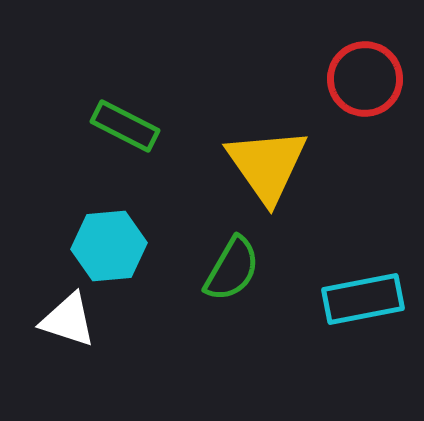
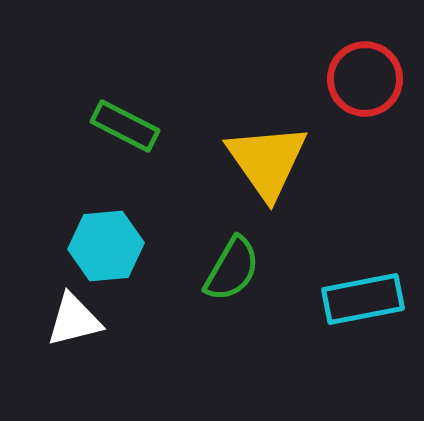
yellow triangle: moved 4 px up
cyan hexagon: moved 3 px left
white triangle: moved 6 px right; rotated 32 degrees counterclockwise
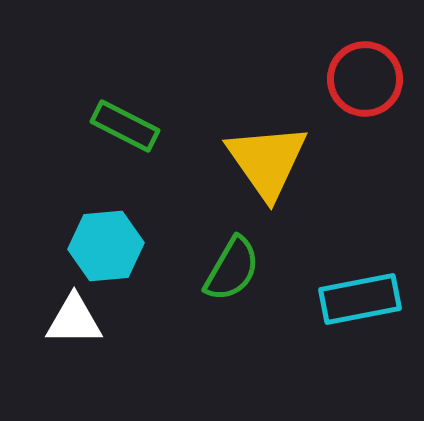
cyan rectangle: moved 3 px left
white triangle: rotated 14 degrees clockwise
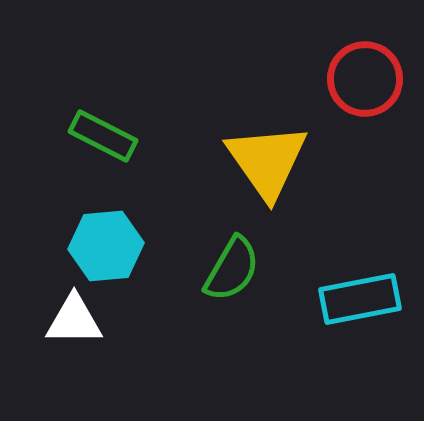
green rectangle: moved 22 px left, 10 px down
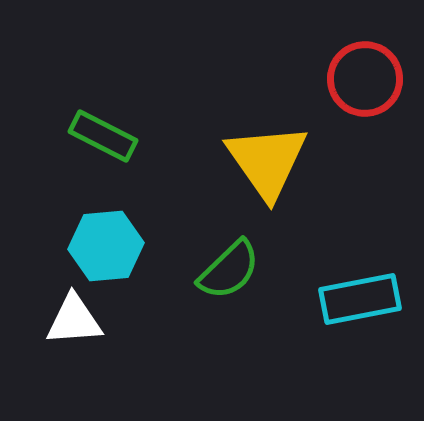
green semicircle: moved 3 px left, 1 px down; rotated 16 degrees clockwise
white triangle: rotated 4 degrees counterclockwise
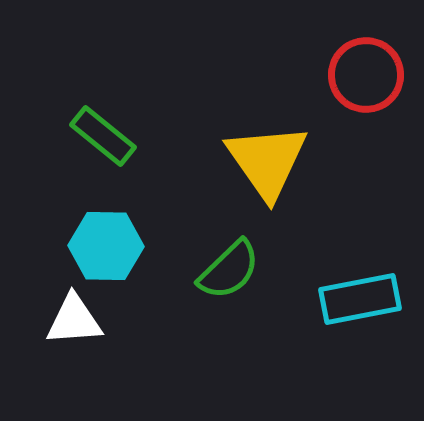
red circle: moved 1 px right, 4 px up
green rectangle: rotated 12 degrees clockwise
cyan hexagon: rotated 6 degrees clockwise
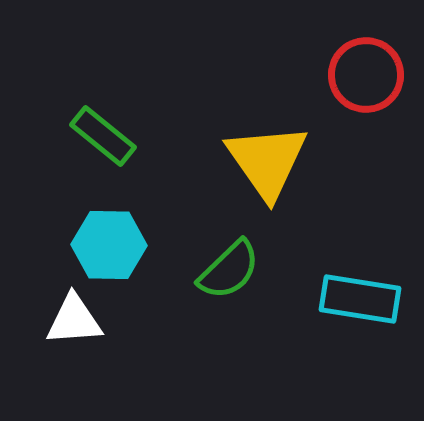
cyan hexagon: moved 3 px right, 1 px up
cyan rectangle: rotated 20 degrees clockwise
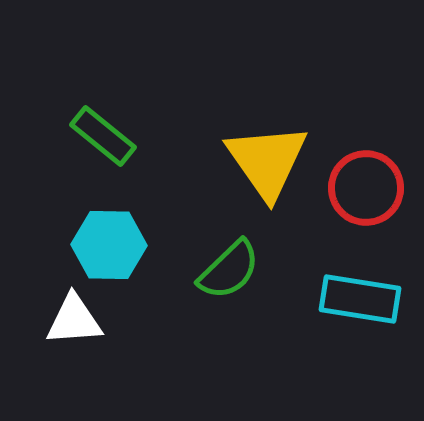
red circle: moved 113 px down
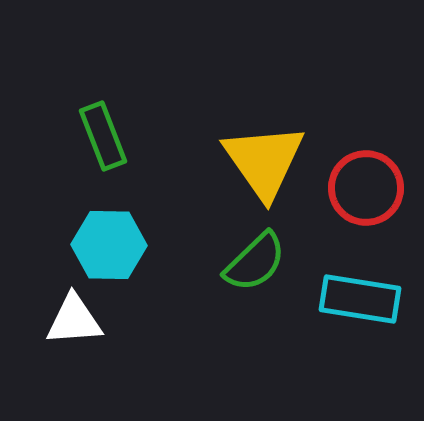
green rectangle: rotated 30 degrees clockwise
yellow triangle: moved 3 px left
green semicircle: moved 26 px right, 8 px up
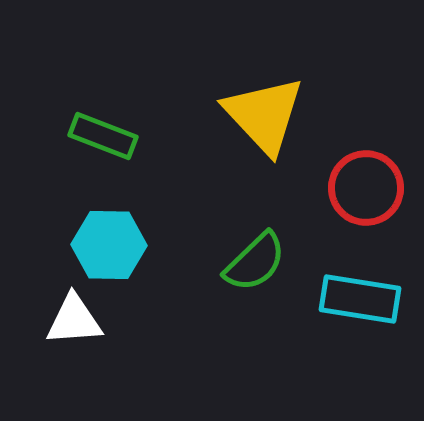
green rectangle: rotated 48 degrees counterclockwise
yellow triangle: moved 46 px up; rotated 8 degrees counterclockwise
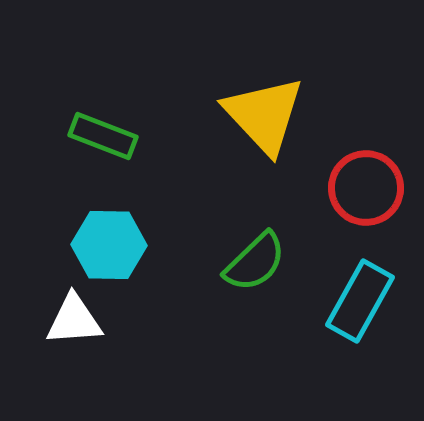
cyan rectangle: moved 2 px down; rotated 70 degrees counterclockwise
